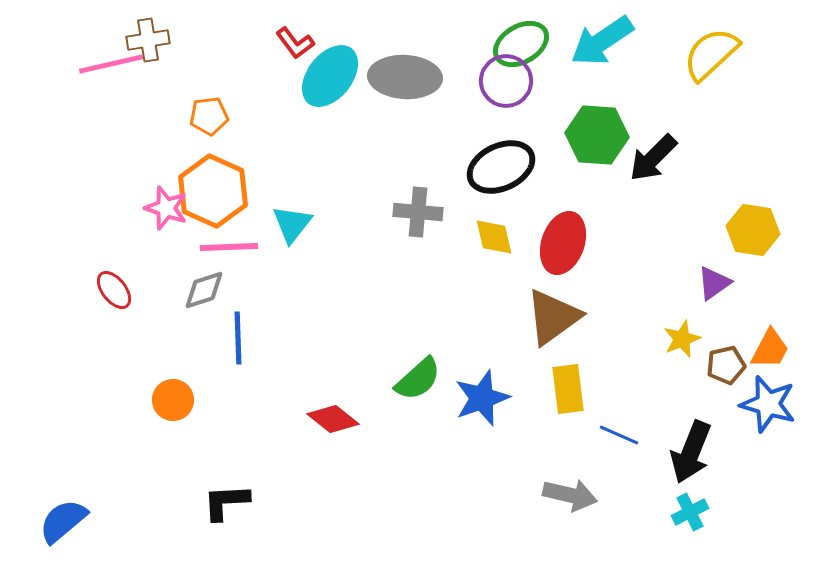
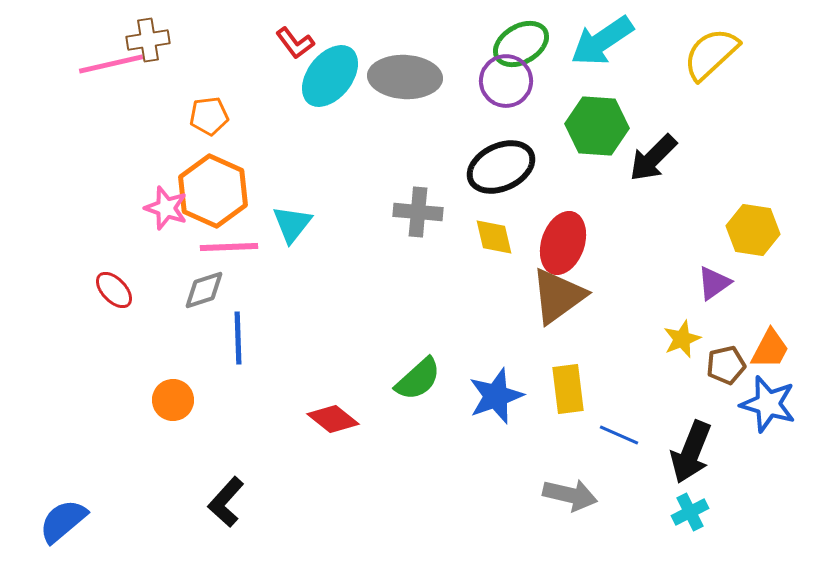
green hexagon at (597, 135): moved 9 px up
red ellipse at (114, 290): rotated 6 degrees counterclockwise
brown triangle at (553, 317): moved 5 px right, 21 px up
blue star at (482, 398): moved 14 px right, 2 px up
black L-shape at (226, 502): rotated 45 degrees counterclockwise
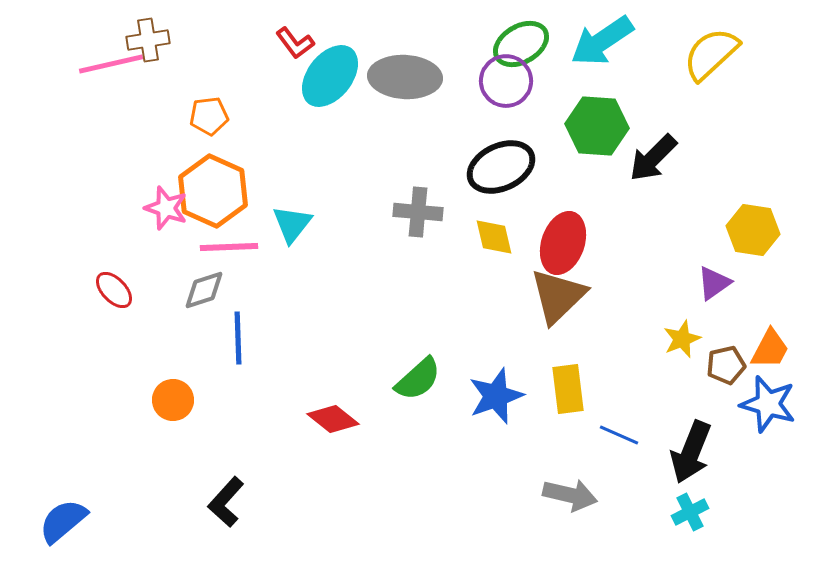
brown triangle at (558, 296): rotated 8 degrees counterclockwise
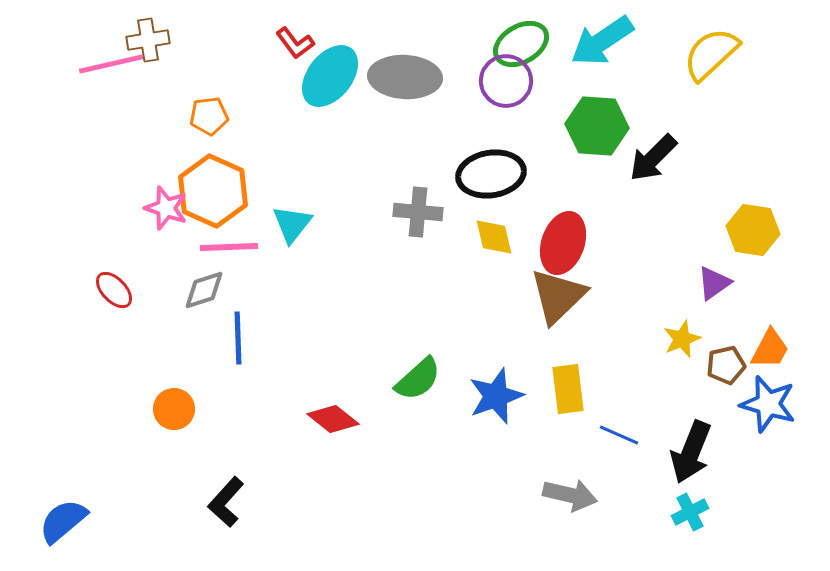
black ellipse at (501, 167): moved 10 px left, 7 px down; rotated 16 degrees clockwise
orange circle at (173, 400): moved 1 px right, 9 px down
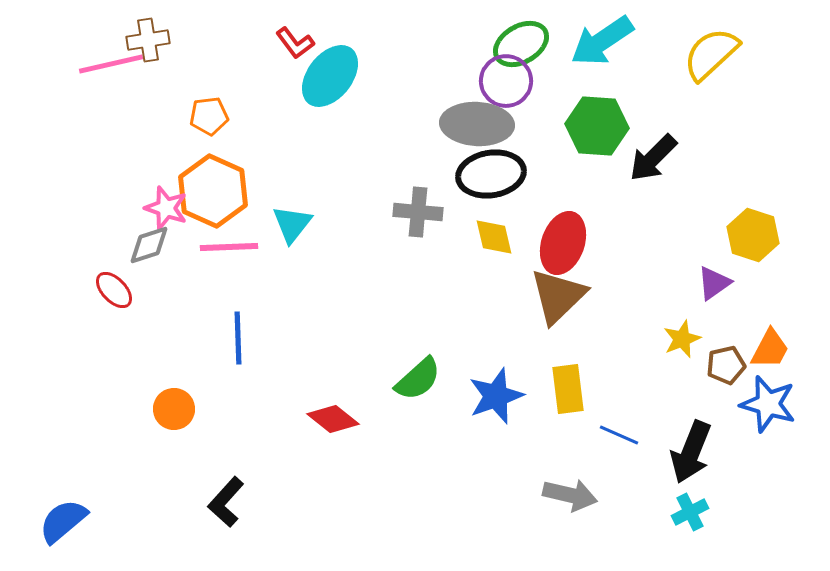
gray ellipse at (405, 77): moved 72 px right, 47 px down
yellow hexagon at (753, 230): moved 5 px down; rotated 9 degrees clockwise
gray diamond at (204, 290): moved 55 px left, 45 px up
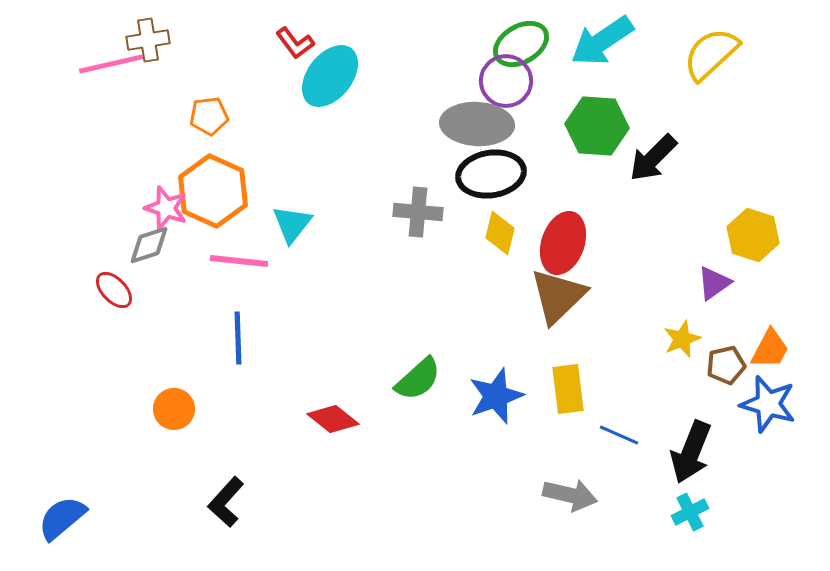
yellow diamond at (494, 237): moved 6 px right, 4 px up; rotated 27 degrees clockwise
pink line at (229, 247): moved 10 px right, 14 px down; rotated 8 degrees clockwise
blue semicircle at (63, 521): moved 1 px left, 3 px up
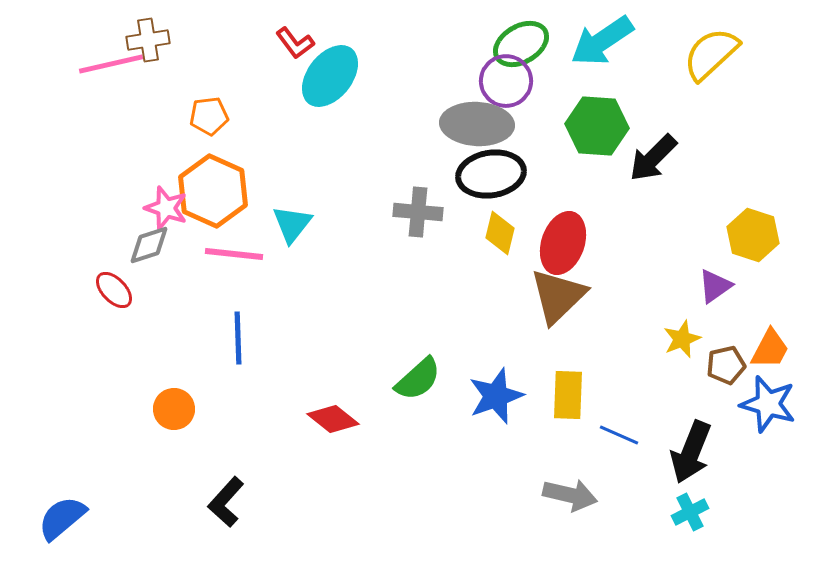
pink line at (239, 261): moved 5 px left, 7 px up
purple triangle at (714, 283): moved 1 px right, 3 px down
yellow rectangle at (568, 389): moved 6 px down; rotated 9 degrees clockwise
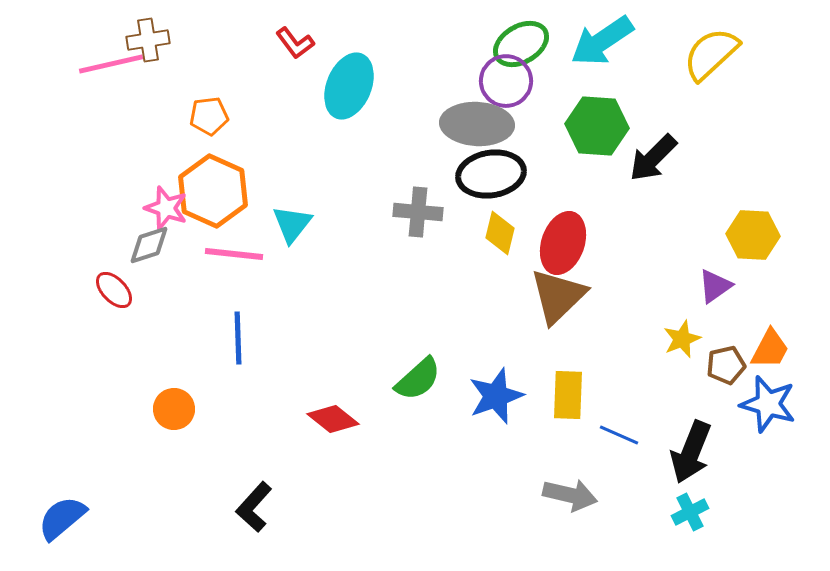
cyan ellipse at (330, 76): moved 19 px right, 10 px down; rotated 16 degrees counterclockwise
yellow hexagon at (753, 235): rotated 15 degrees counterclockwise
black L-shape at (226, 502): moved 28 px right, 5 px down
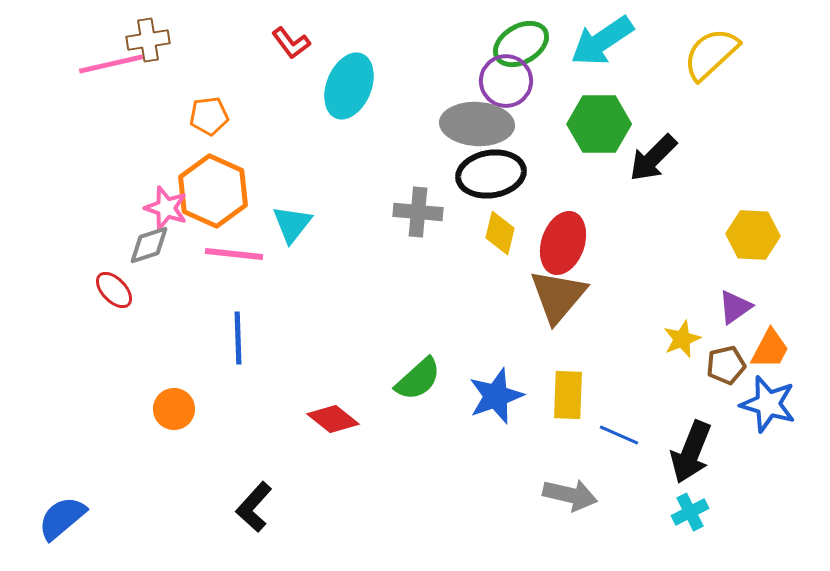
red L-shape at (295, 43): moved 4 px left
green hexagon at (597, 126): moved 2 px right, 2 px up; rotated 4 degrees counterclockwise
purple triangle at (715, 286): moved 20 px right, 21 px down
brown triangle at (558, 296): rotated 6 degrees counterclockwise
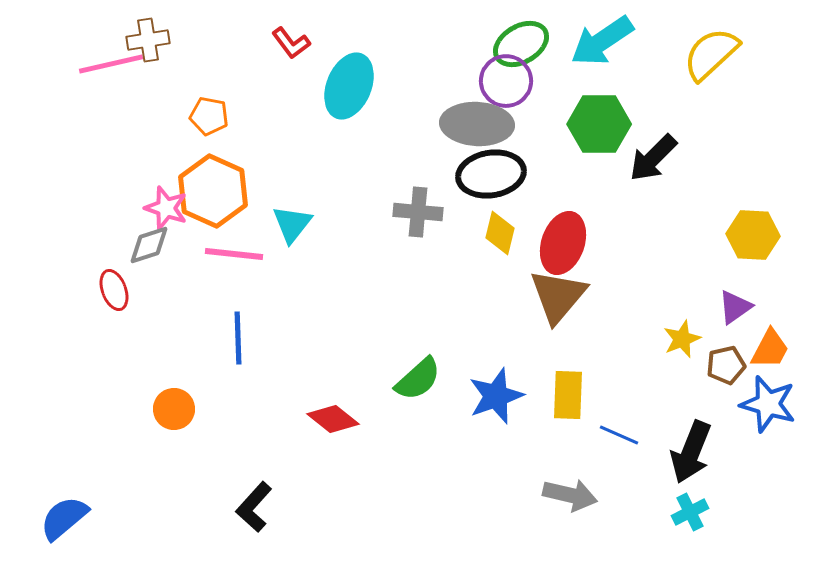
orange pentagon at (209, 116): rotated 18 degrees clockwise
red ellipse at (114, 290): rotated 24 degrees clockwise
blue semicircle at (62, 518): moved 2 px right
